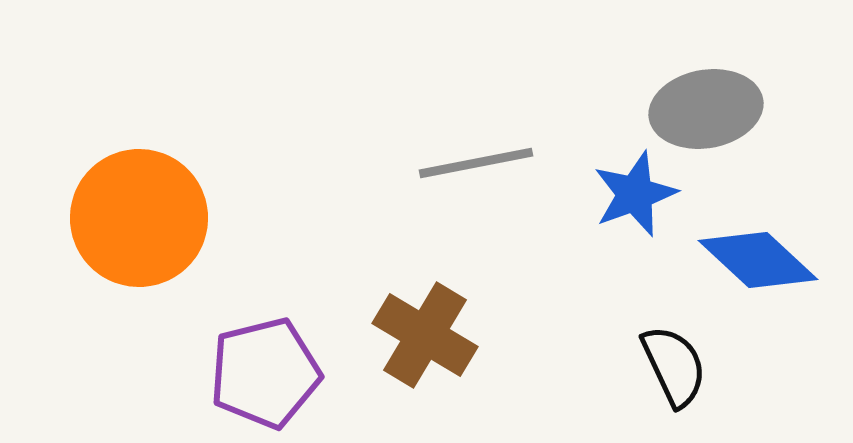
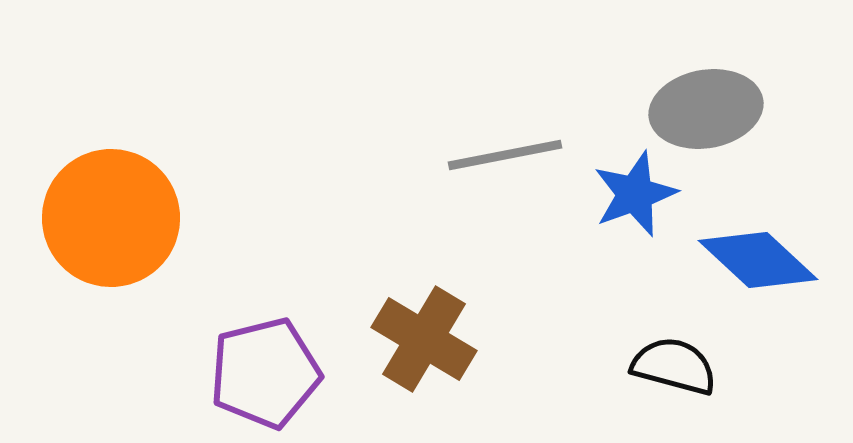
gray line: moved 29 px right, 8 px up
orange circle: moved 28 px left
brown cross: moved 1 px left, 4 px down
black semicircle: rotated 50 degrees counterclockwise
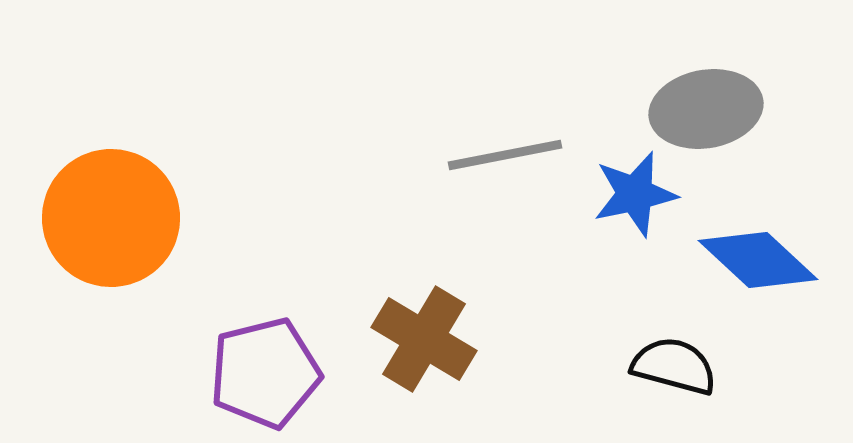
blue star: rotated 8 degrees clockwise
